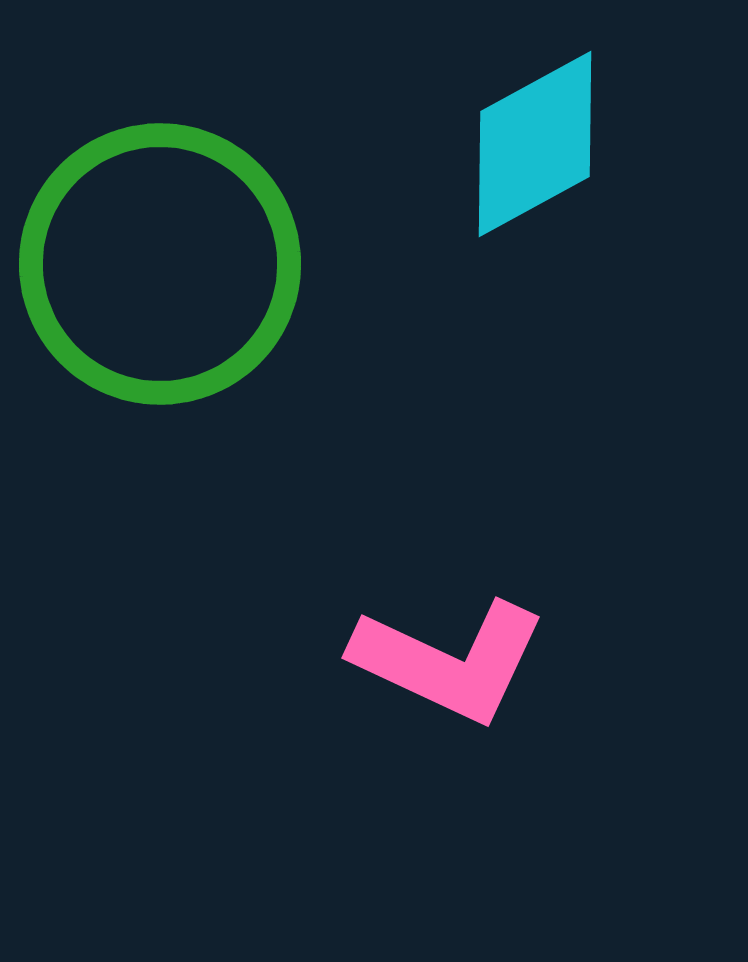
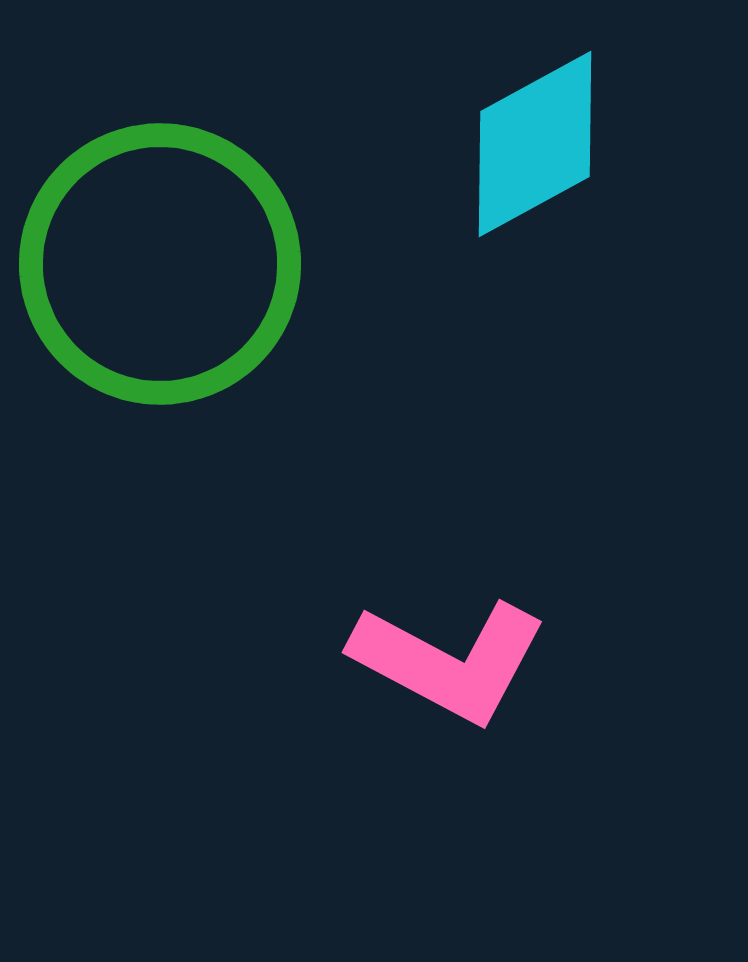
pink L-shape: rotated 3 degrees clockwise
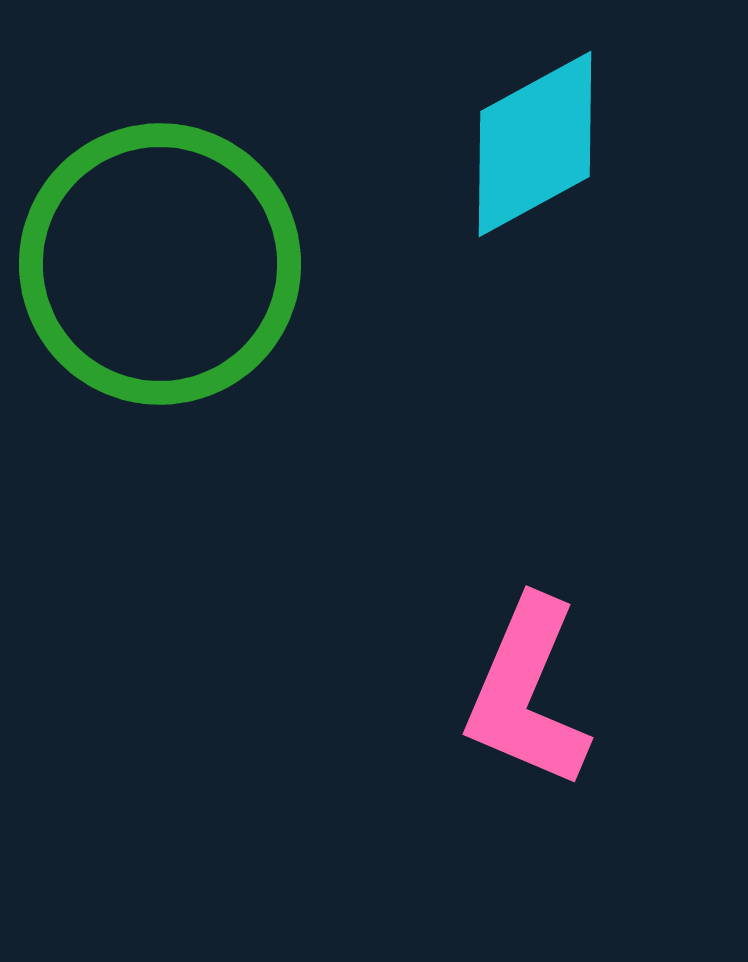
pink L-shape: moved 78 px right, 32 px down; rotated 85 degrees clockwise
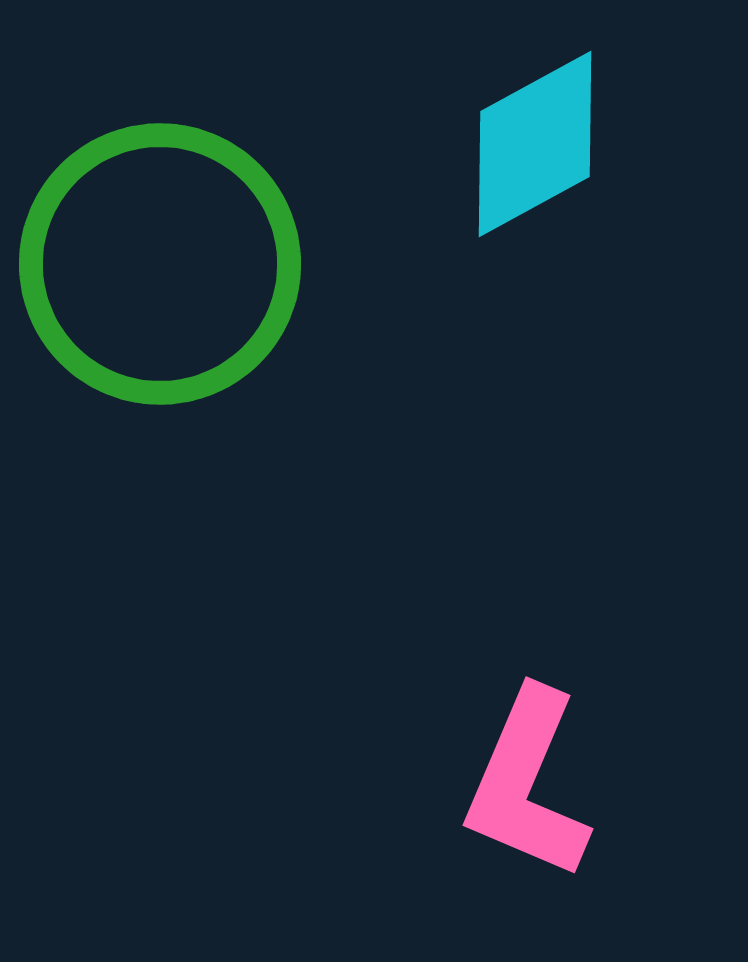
pink L-shape: moved 91 px down
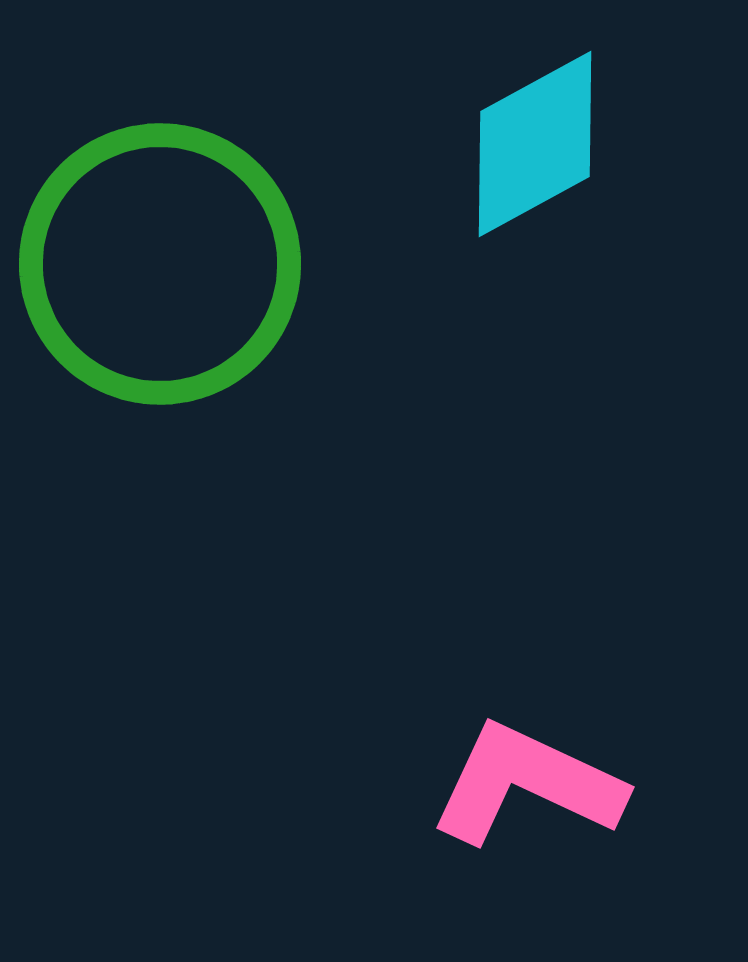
pink L-shape: rotated 92 degrees clockwise
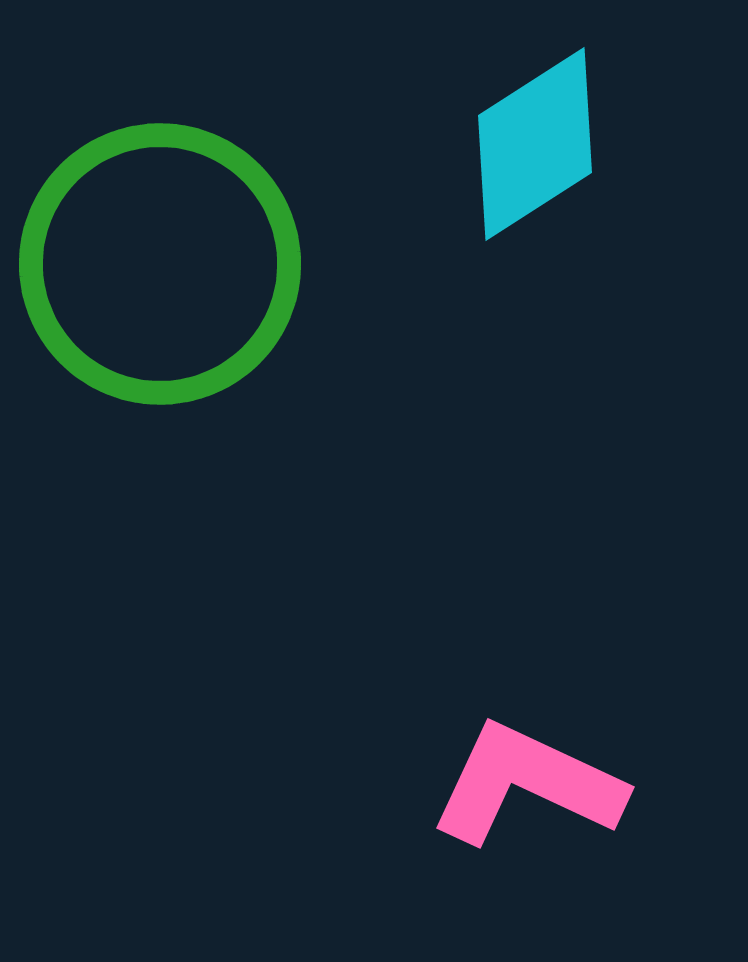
cyan diamond: rotated 4 degrees counterclockwise
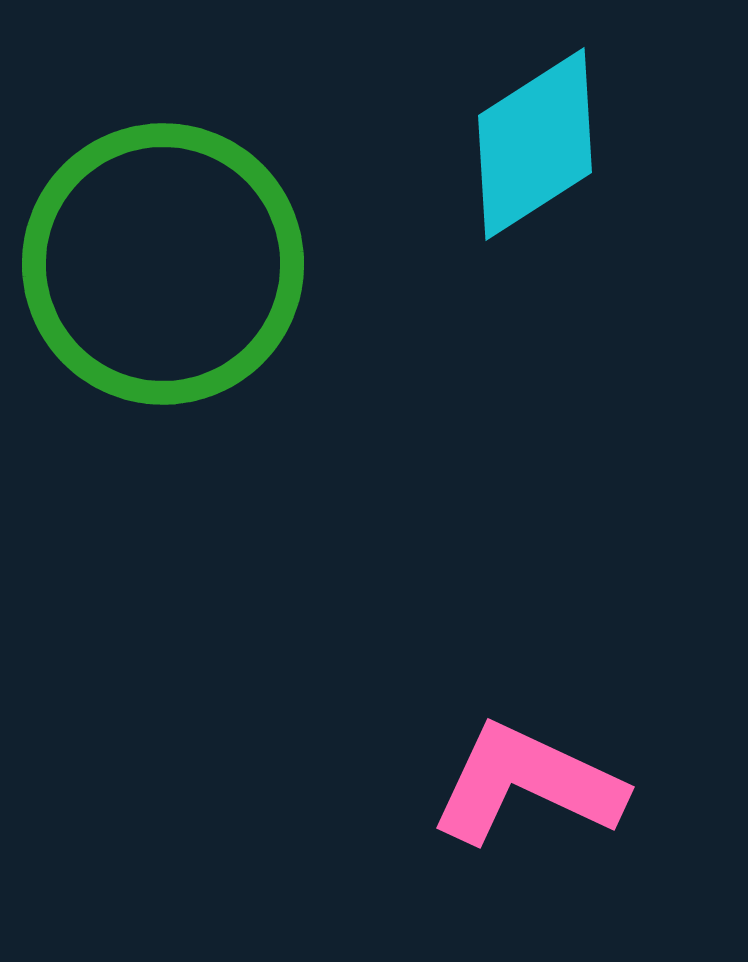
green circle: moved 3 px right
